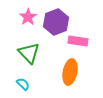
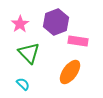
pink star: moved 8 px left, 7 px down
orange ellipse: rotated 25 degrees clockwise
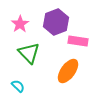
orange ellipse: moved 2 px left, 1 px up
cyan semicircle: moved 5 px left, 2 px down
